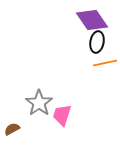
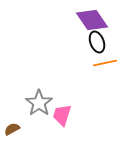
black ellipse: rotated 30 degrees counterclockwise
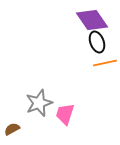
gray star: rotated 16 degrees clockwise
pink trapezoid: moved 3 px right, 1 px up
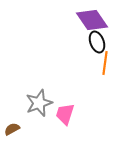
orange line: rotated 70 degrees counterclockwise
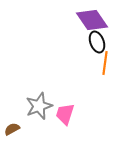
gray star: moved 3 px down
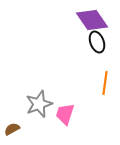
orange line: moved 20 px down
gray star: moved 2 px up
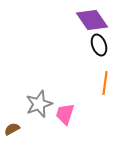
black ellipse: moved 2 px right, 3 px down
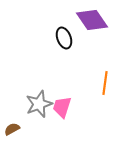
black ellipse: moved 35 px left, 7 px up
pink trapezoid: moved 3 px left, 7 px up
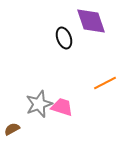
purple diamond: moved 1 px left, 1 px down; rotated 16 degrees clockwise
orange line: rotated 55 degrees clockwise
pink trapezoid: rotated 90 degrees clockwise
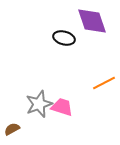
purple diamond: moved 1 px right
black ellipse: rotated 55 degrees counterclockwise
orange line: moved 1 px left
